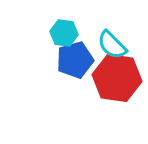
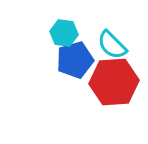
red hexagon: moved 3 px left, 4 px down; rotated 12 degrees counterclockwise
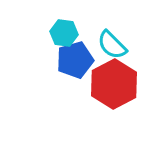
red hexagon: moved 2 px down; rotated 24 degrees counterclockwise
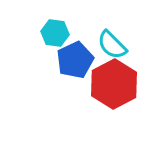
cyan hexagon: moved 9 px left
blue pentagon: rotated 9 degrees counterclockwise
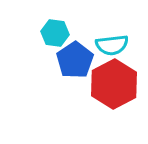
cyan semicircle: rotated 52 degrees counterclockwise
blue pentagon: rotated 9 degrees counterclockwise
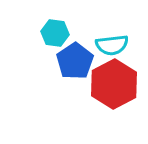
blue pentagon: moved 1 px down
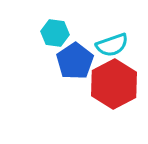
cyan semicircle: rotated 12 degrees counterclockwise
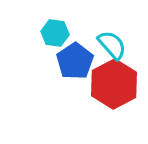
cyan semicircle: rotated 112 degrees counterclockwise
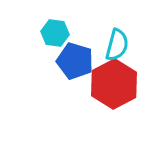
cyan semicircle: moved 5 px right; rotated 56 degrees clockwise
blue pentagon: rotated 21 degrees counterclockwise
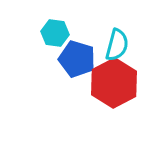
blue pentagon: moved 2 px right, 2 px up
red hexagon: moved 1 px up
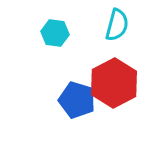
cyan semicircle: moved 20 px up
blue pentagon: moved 41 px down
